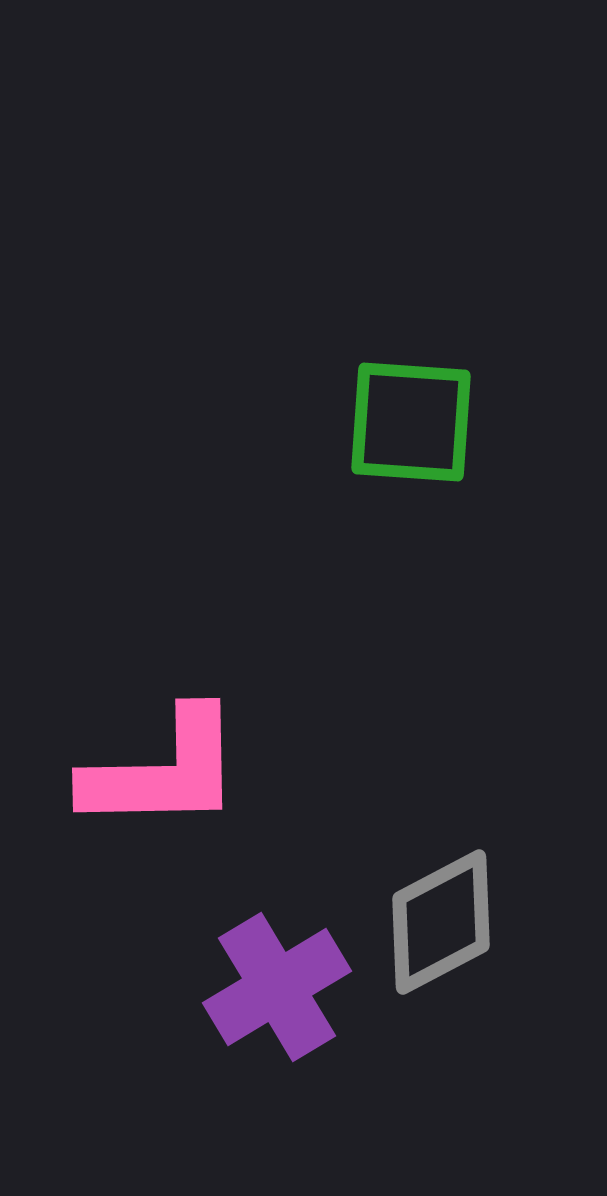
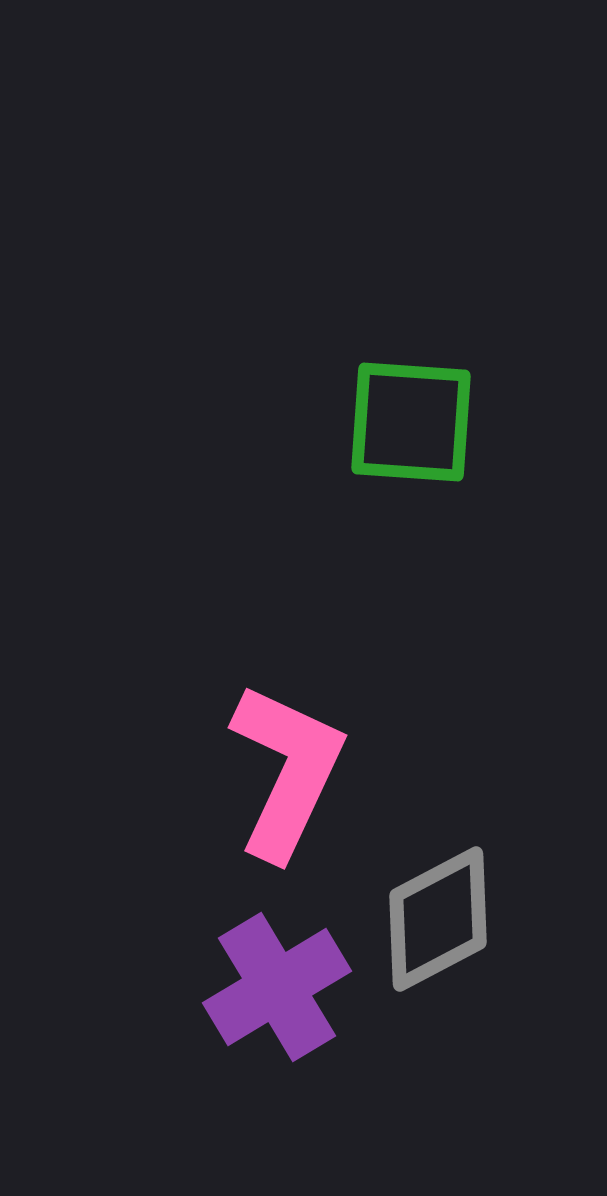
pink L-shape: moved 124 px right; rotated 64 degrees counterclockwise
gray diamond: moved 3 px left, 3 px up
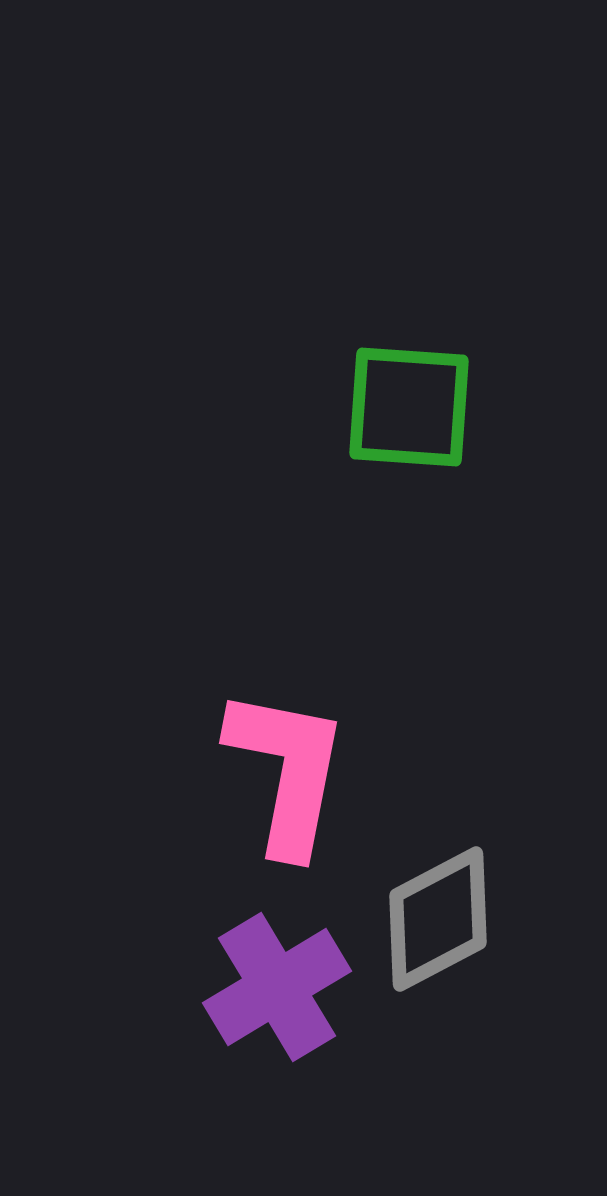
green square: moved 2 px left, 15 px up
pink L-shape: rotated 14 degrees counterclockwise
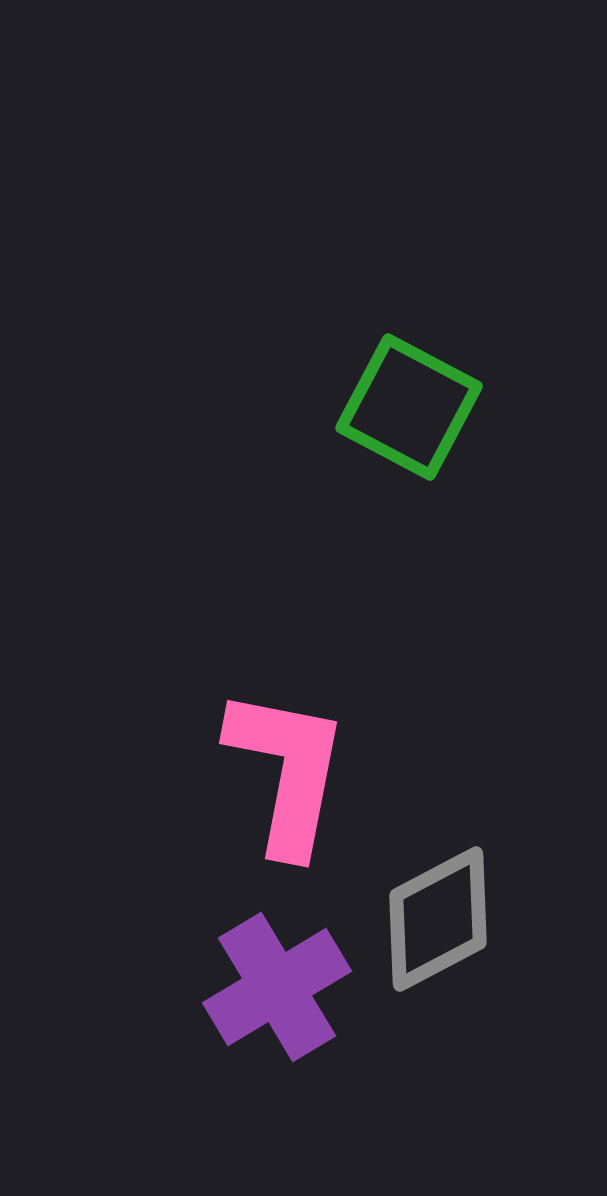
green square: rotated 24 degrees clockwise
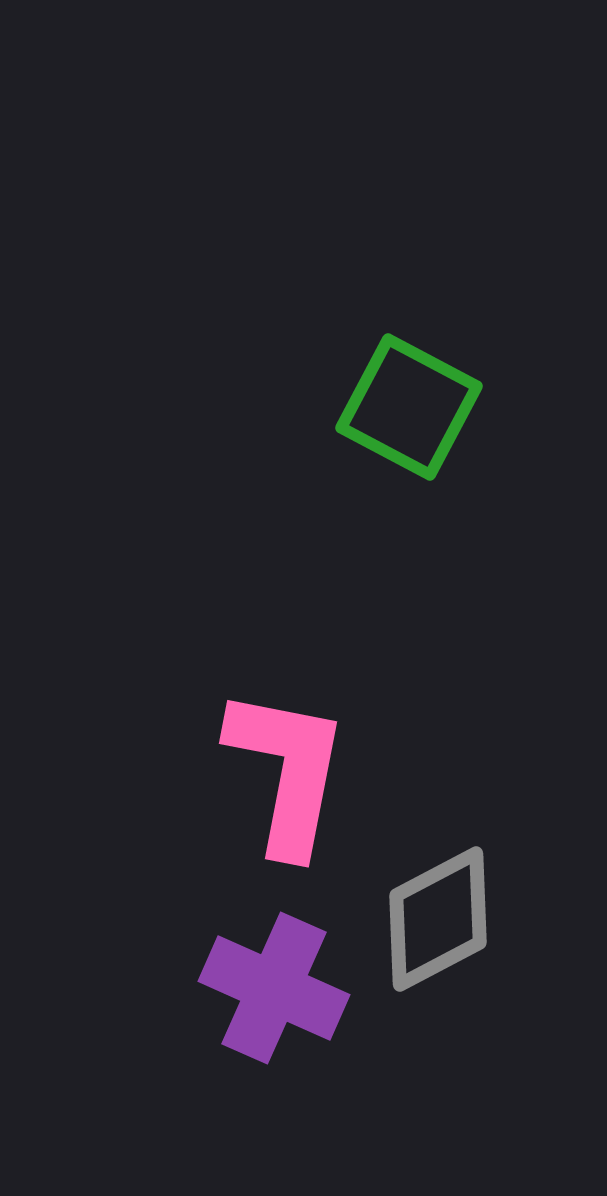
purple cross: moved 3 px left, 1 px down; rotated 35 degrees counterclockwise
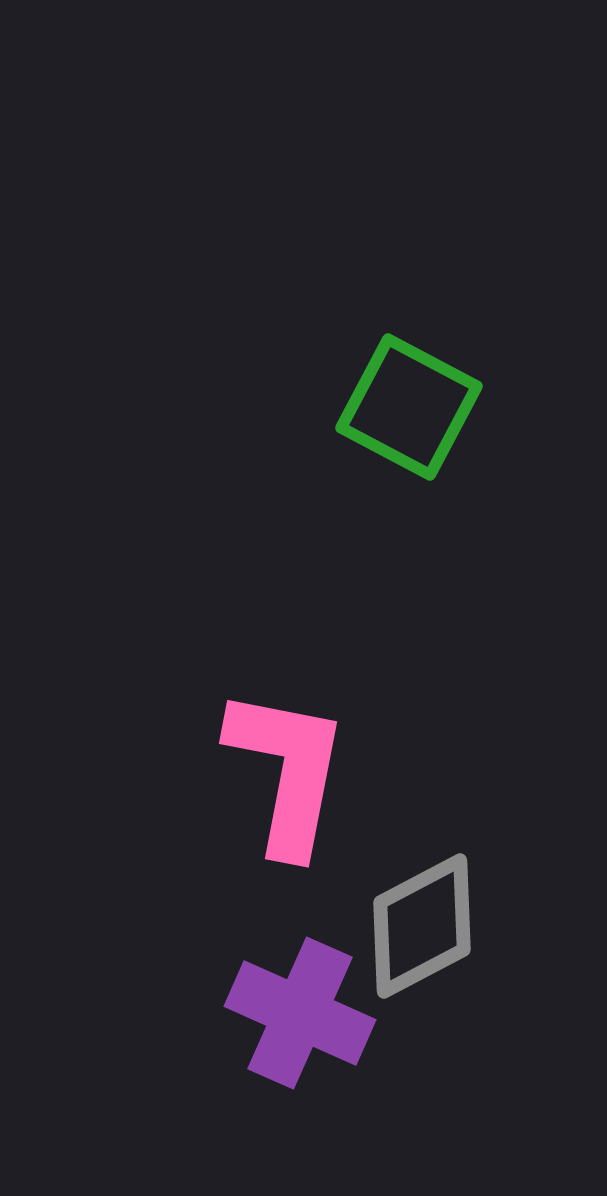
gray diamond: moved 16 px left, 7 px down
purple cross: moved 26 px right, 25 px down
